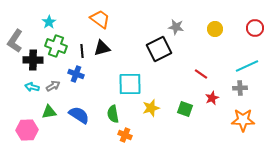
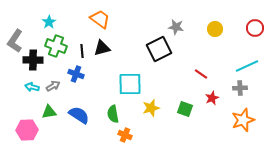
orange star: rotated 20 degrees counterclockwise
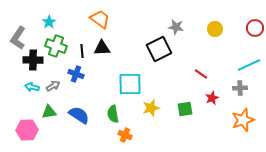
gray L-shape: moved 3 px right, 3 px up
black triangle: rotated 12 degrees clockwise
cyan line: moved 2 px right, 1 px up
green square: rotated 28 degrees counterclockwise
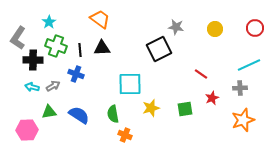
black line: moved 2 px left, 1 px up
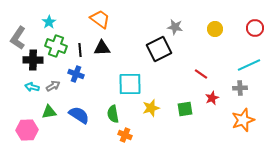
gray star: moved 1 px left
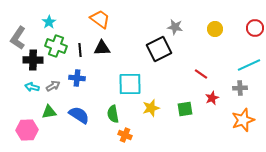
blue cross: moved 1 px right, 4 px down; rotated 14 degrees counterclockwise
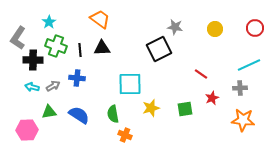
orange star: rotated 25 degrees clockwise
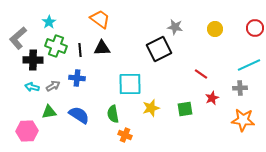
gray L-shape: rotated 15 degrees clockwise
pink hexagon: moved 1 px down
